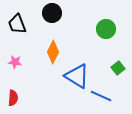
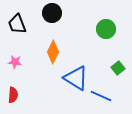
blue triangle: moved 1 px left, 2 px down
red semicircle: moved 3 px up
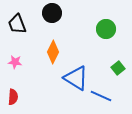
red semicircle: moved 2 px down
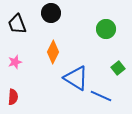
black circle: moved 1 px left
pink star: rotated 24 degrees counterclockwise
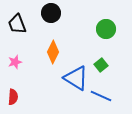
green square: moved 17 px left, 3 px up
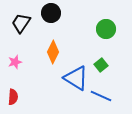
black trapezoid: moved 4 px right, 1 px up; rotated 55 degrees clockwise
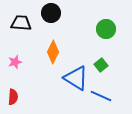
black trapezoid: rotated 60 degrees clockwise
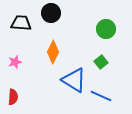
green square: moved 3 px up
blue triangle: moved 2 px left, 2 px down
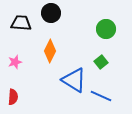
orange diamond: moved 3 px left, 1 px up
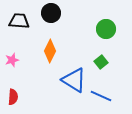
black trapezoid: moved 2 px left, 2 px up
pink star: moved 3 px left, 2 px up
